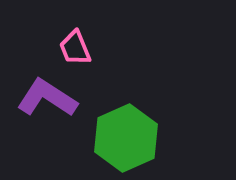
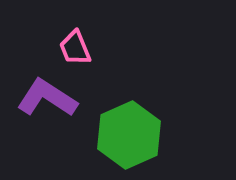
green hexagon: moved 3 px right, 3 px up
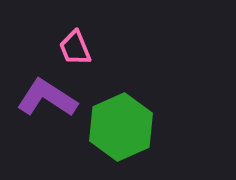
green hexagon: moved 8 px left, 8 px up
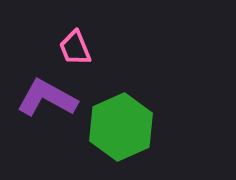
purple L-shape: rotated 4 degrees counterclockwise
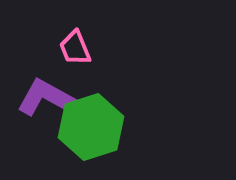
green hexagon: moved 30 px left; rotated 6 degrees clockwise
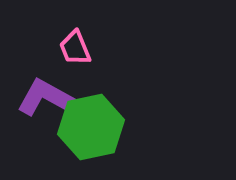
green hexagon: rotated 6 degrees clockwise
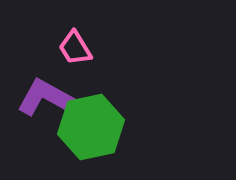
pink trapezoid: rotated 9 degrees counterclockwise
